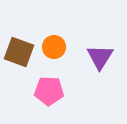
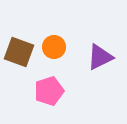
purple triangle: rotated 32 degrees clockwise
pink pentagon: rotated 20 degrees counterclockwise
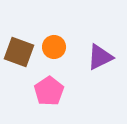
pink pentagon: rotated 16 degrees counterclockwise
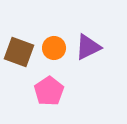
orange circle: moved 1 px down
purple triangle: moved 12 px left, 10 px up
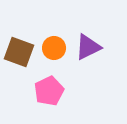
pink pentagon: rotated 8 degrees clockwise
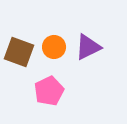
orange circle: moved 1 px up
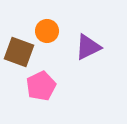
orange circle: moved 7 px left, 16 px up
pink pentagon: moved 8 px left, 5 px up
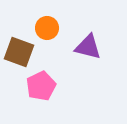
orange circle: moved 3 px up
purple triangle: rotated 40 degrees clockwise
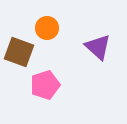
purple triangle: moved 10 px right; rotated 28 degrees clockwise
pink pentagon: moved 4 px right, 1 px up; rotated 8 degrees clockwise
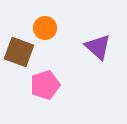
orange circle: moved 2 px left
